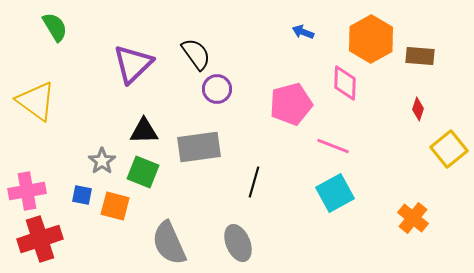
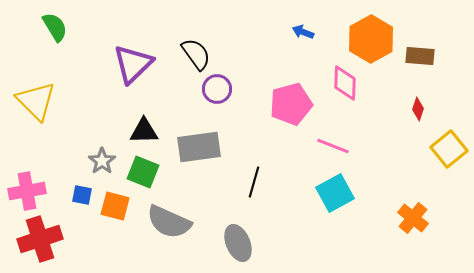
yellow triangle: rotated 9 degrees clockwise
gray semicircle: moved 21 px up; rotated 42 degrees counterclockwise
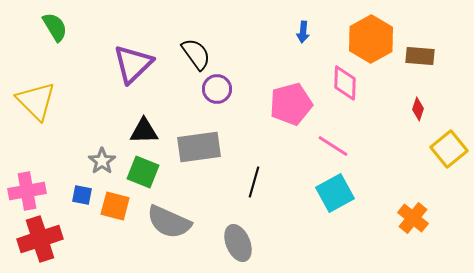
blue arrow: rotated 105 degrees counterclockwise
pink line: rotated 12 degrees clockwise
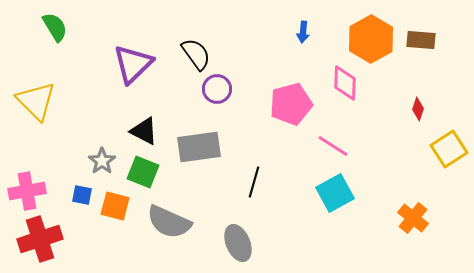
brown rectangle: moved 1 px right, 16 px up
black triangle: rotated 28 degrees clockwise
yellow square: rotated 6 degrees clockwise
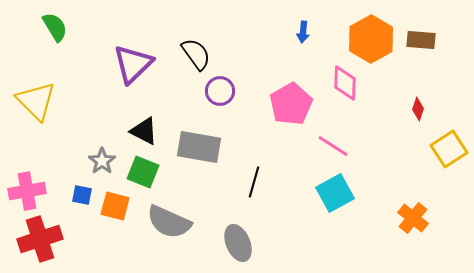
purple circle: moved 3 px right, 2 px down
pink pentagon: rotated 15 degrees counterclockwise
gray rectangle: rotated 18 degrees clockwise
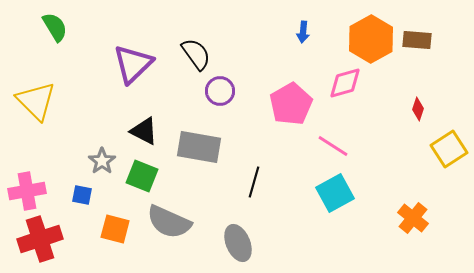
brown rectangle: moved 4 px left
pink diamond: rotated 72 degrees clockwise
green square: moved 1 px left, 4 px down
orange square: moved 23 px down
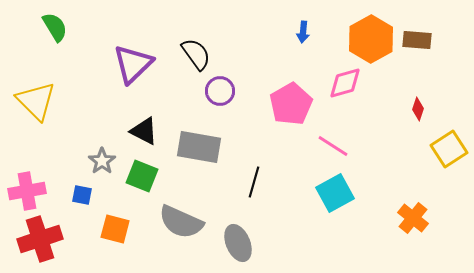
gray semicircle: moved 12 px right
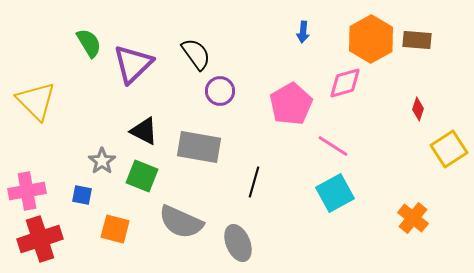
green semicircle: moved 34 px right, 16 px down
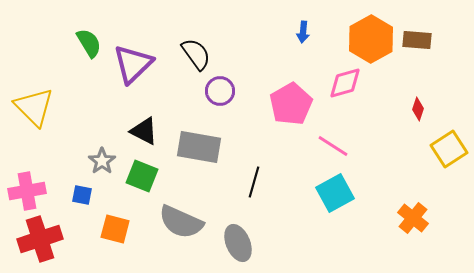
yellow triangle: moved 2 px left, 6 px down
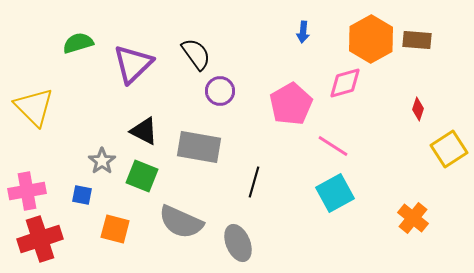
green semicircle: moved 11 px left; rotated 76 degrees counterclockwise
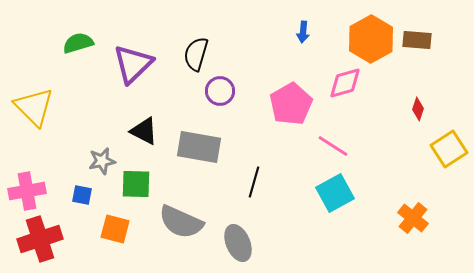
black semicircle: rotated 128 degrees counterclockwise
gray star: rotated 24 degrees clockwise
green square: moved 6 px left, 8 px down; rotated 20 degrees counterclockwise
